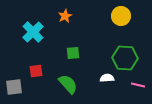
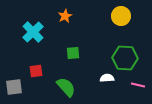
green semicircle: moved 2 px left, 3 px down
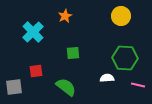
green semicircle: rotated 10 degrees counterclockwise
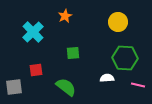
yellow circle: moved 3 px left, 6 px down
red square: moved 1 px up
